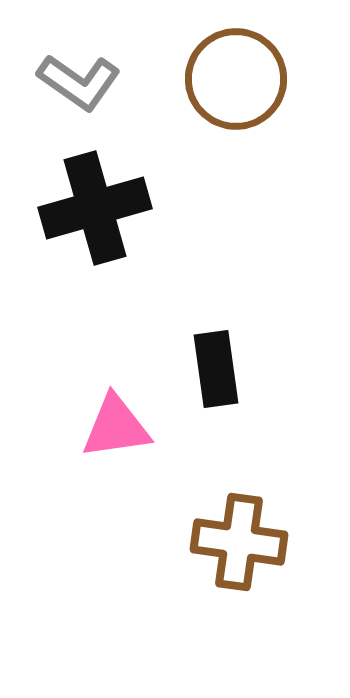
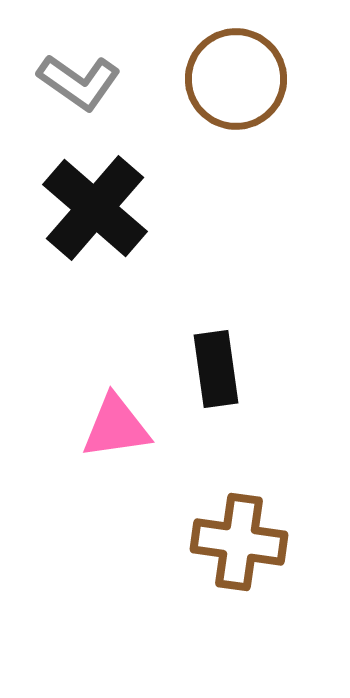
black cross: rotated 33 degrees counterclockwise
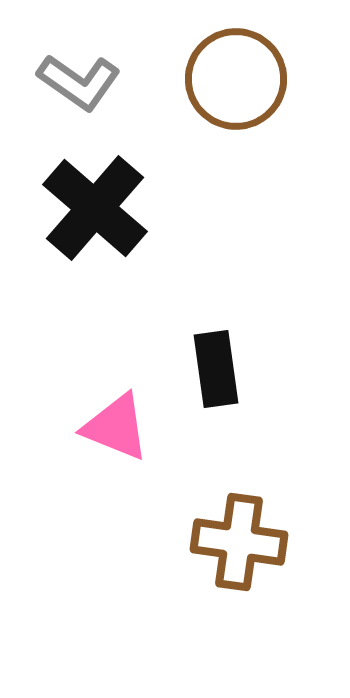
pink triangle: rotated 30 degrees clockwise
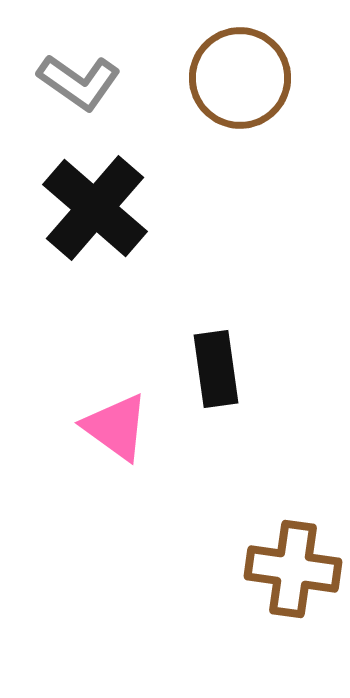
brown circle: moved 4 px right, 1 px up
pink triangle: rotated 14 degrees clockwise
brown cross: moved 54 px right, 27 px down
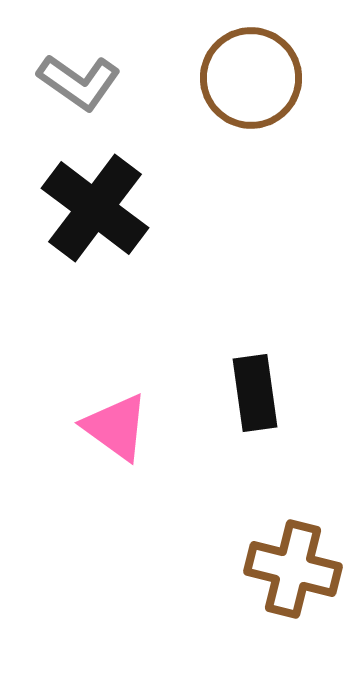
brown circle: moved 11 px right
black cross: rotated 4 degrees counterclockwise
black rectangle: moved 39 px right, 24 px down
brown cross: rotated 6 degrees clockwise
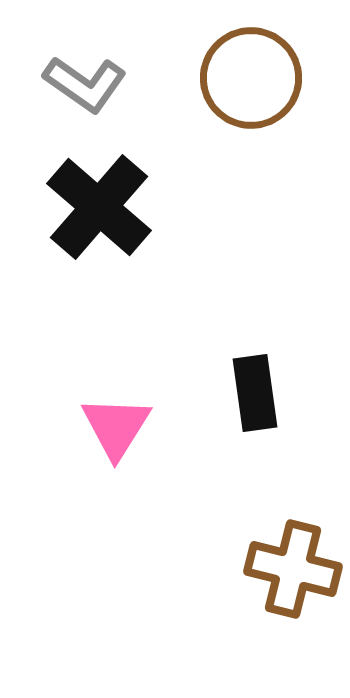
gray L-shape: moved 6 px right, 2 px down
black cross: moved 4 px right, 1 px up; rotated 4 degrees clockwise
pink triangle: rotated 26 degrees clockwise
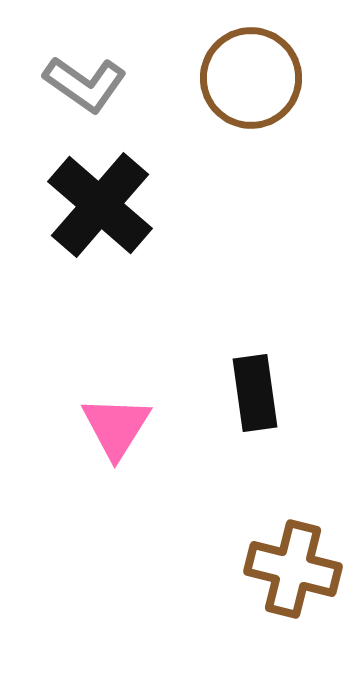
black cross: moved 1 px right, 2 px up
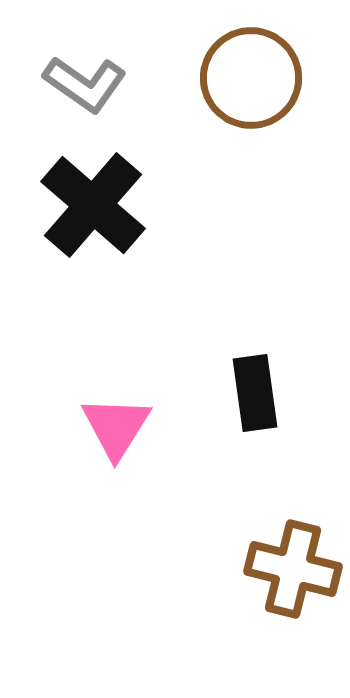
black cross: moved 7 px left
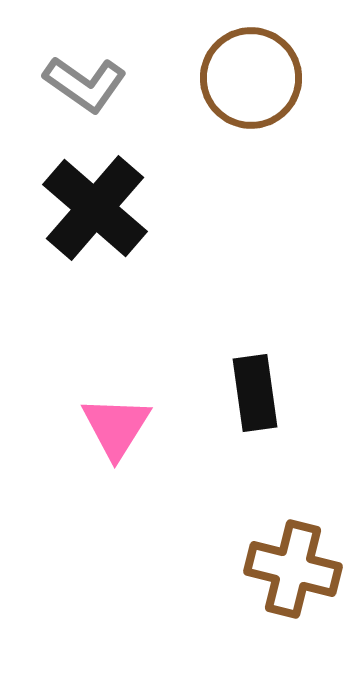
black cross: moved 2 px right, 3 px down
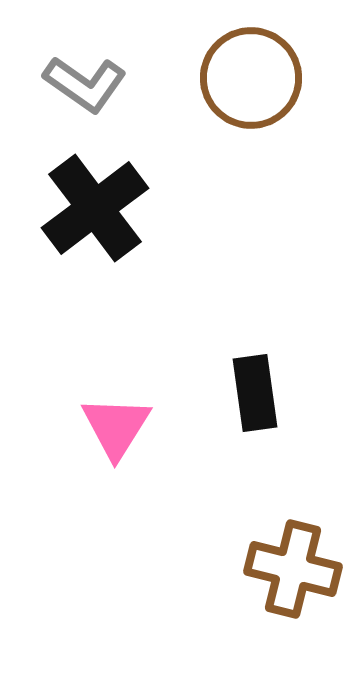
black cross: rotated 12 degrees clockwise
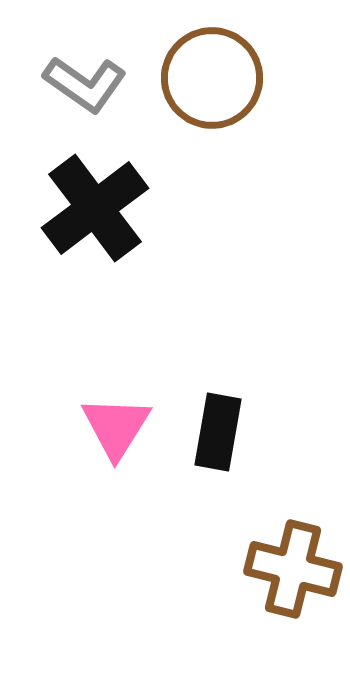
brown circle: moved 39 px left
black rectangle: moved 37 px left, 39 px down; rotated 18 degrees clockwise
